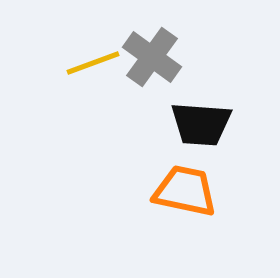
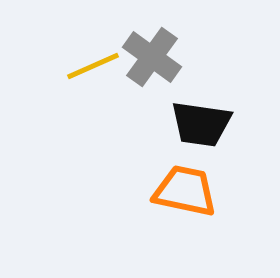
yellow line: moved 3 px down; rotated 4 degrees counterclockwise
black trapezoid: rotated 4 degrees clockwise
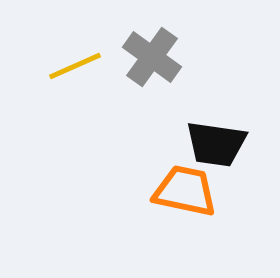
yellow line: moved 18 px left
black trapezoid: moved 15 px right, 20 px down
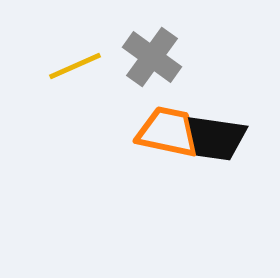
black trapezoid: moved 6 px up
orange trapezoid: moved 17 px left, 59 px up
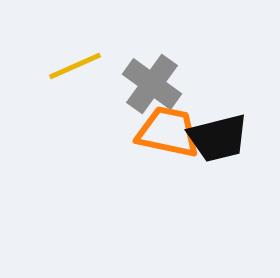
gray cross: moved 27 px down
black trapezoid: moved 2 px right; rotated 22 degrees counterclockwise
